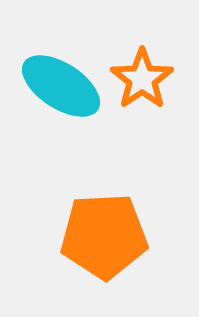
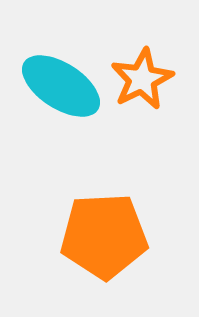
orange star: rotated 8 degrees clockwise
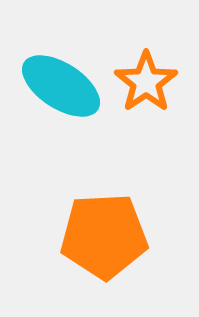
orange star: moved 4 px right, 3 px down; rotated 8 degrees counterclockwise
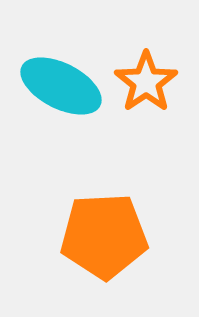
cyan ellipse: rotated 6 degrees counterclockwise
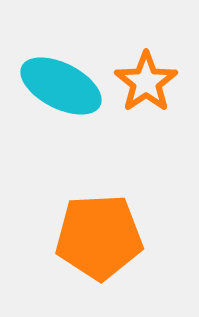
orange pentagon: moved 5 px left, 1 px down
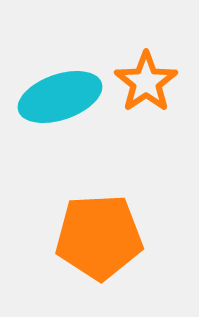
cyan ellipse: moved 1 px left, 11 px down; rotated 46 degrees counterclockwise
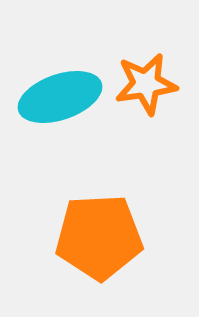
orange star: moved 2 px down; rotated 26 degrees clockwise
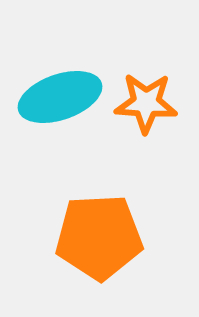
orange star: moved 19 px down; rotated 12 degrees clockwise
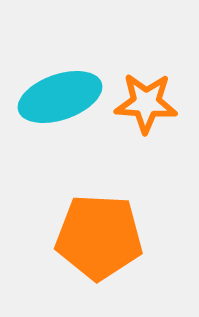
orange pentagon: rotated 6 degrees clockwise
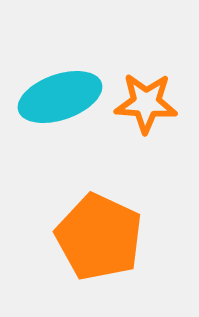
orange pentagon: rotated 22 degrees clockwise
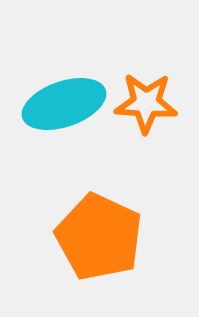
cyan ellipse: moved 4 px right, 7 px down
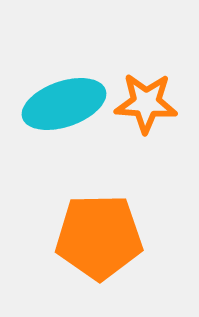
orange pentagon: rotated 26 degrees counterclockwise
